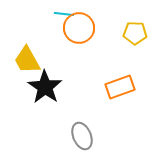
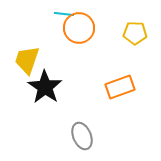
yellow trapezoid: rotated 48 degrees clockwise
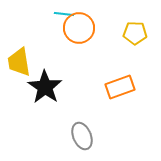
yellow trapezoid: moved 8 px left, 2 px down; rotated 28 degrees counterclockwise
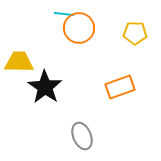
yellow trapezoid: rotated 100 degrees clockwise
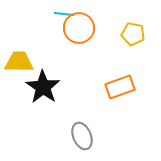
yellow pentagon: moved 2 px left, 1 px down; rotated 10 degrees clockwise
black star: moved 2 px left
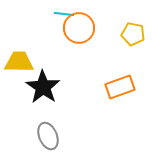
gray ellipse: moved 34 px left
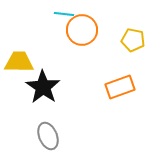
orange circle: moved 3 px right, 2 px down
yellow pentagon: moved 6 px down
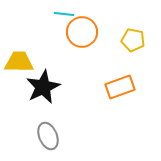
orange circle: moved 2 px down
black star: rotated 12 degrees clockwise
